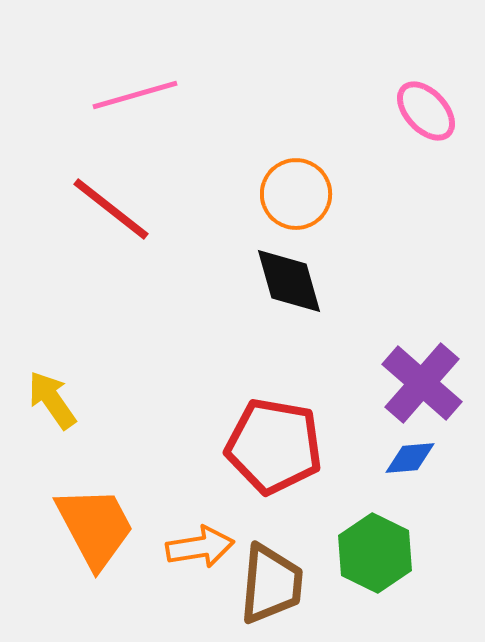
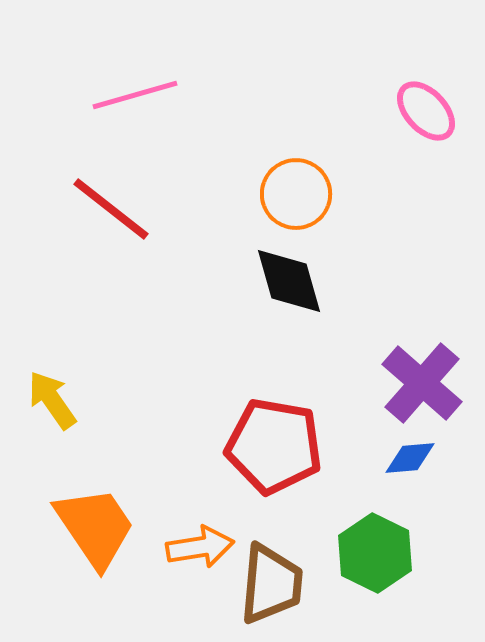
orange trapezoid: rotated 6 degrees counterclockwise
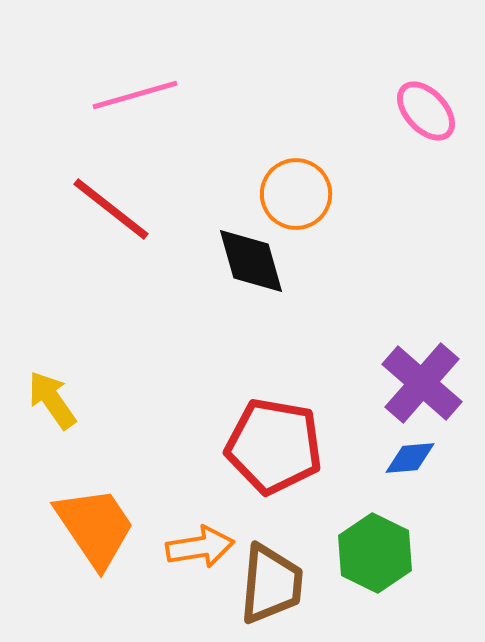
black diamond: moved 38 px left, 20 px up
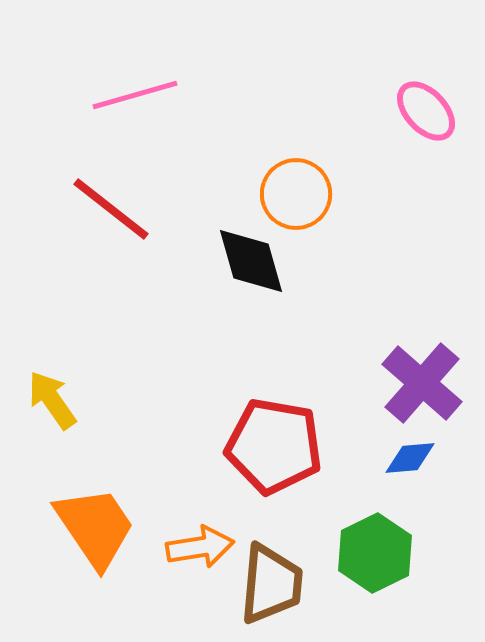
green hexagon: rotated 8 degrees clockwise
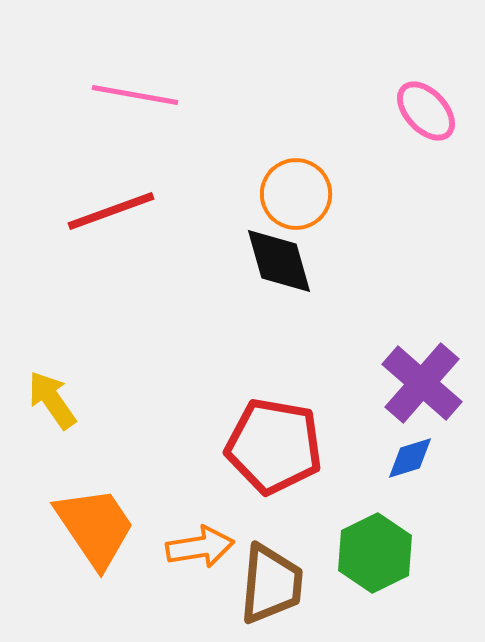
pink line: rotated 26 degrees clockwise
red line: moved 2 px down; rotated 58 degrees counterclockwise
black diamond: moved 28 px right
blue diamond: rotated 12 degrees counterclockwise
